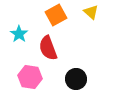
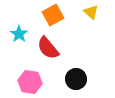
orange square: moved 3 px left
red semicircle: rotated 20 degrees counterclockwise
pink hexagon: moved 5 px down
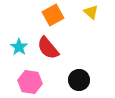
cyan star: moved 13 px down
black circle: moved 3 px right, 1 px down
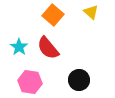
orange square: rotated 20 degrees counterclockwise
